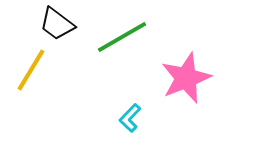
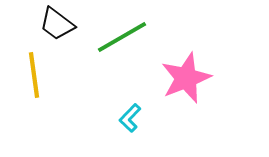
yellow line: moved 3 px right, 5 px down; rotated 39 degrees counterclockwise
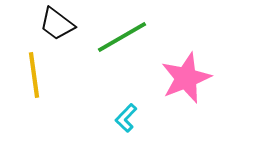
cyan L-shape: moved 4 px left
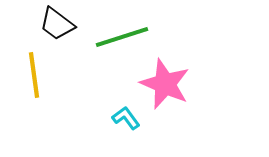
green line: rotated 12 degrees clockwise
pink star: moved 21 px left, 6 px down; rotated 27 degrees counterclockwise
cyan L-shape: rotated 100 degrees clockwise
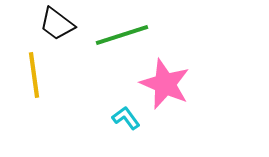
green line: moved 2 px up
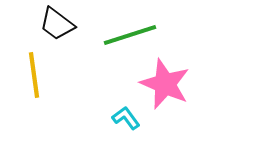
green line: moved 8 px right
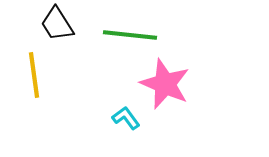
black trapezoid: rotated 21 degrees clockwise
green line: rotated 24 degrees clockwise
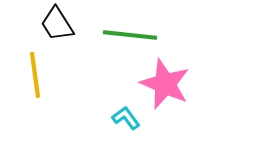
yellow line: moved 1 px right
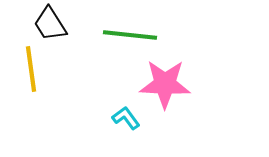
black trapezoid: moved 7 px left
yellow line: moved 4 px left, 6 px up
pink star: rotated 21 degrees counterclockwise
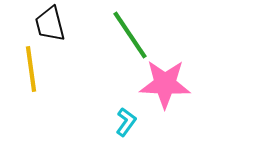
black trapezoid: rotated 18 degrees clockwise
green line: rotated 50 degrees clockwise
cyan L-shape: moved 4 px down; rotated 72 degrees clockwise
